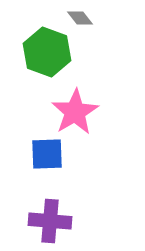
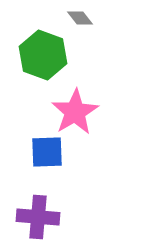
green hexagon: moved 4 px left, 3 px down
blue square: moved 2 px up
purple cross: moved 12 px left, 4 px up
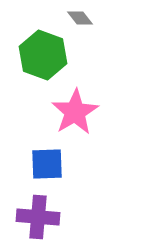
blue square: moved 12 px down
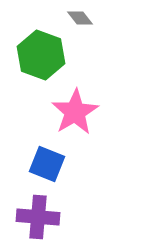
green hexagon: moved 2 px left
blue square: rotated 24 degrees clockwise
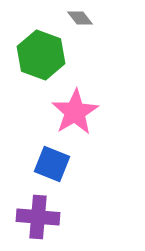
blue square: moved 5 px right
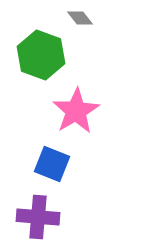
pink star: moved 1 px right, 1 px up
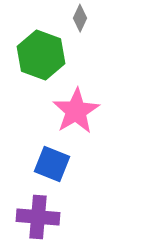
gray diamond: rotated 64 degrees clockwise
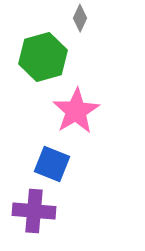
green hexagon: moved 2 px right, 2 px down; rotated 24 degrees clockwise
purple cross: moved 4 px left, 6 px up
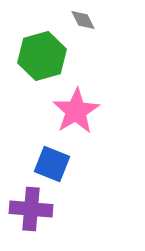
gray diamond: moved 3 px right, 2 px down; rotated 52 degrees counterclockwise
green hexagon: moved 1 px left, 1 px up
purple cross: moved 3 px left, 2 px up
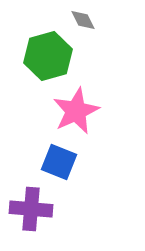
green hexagon: moved 6 px right
pink star: rotated 6 degrees clockwise
blue square: moved 7 px right, 2 px up
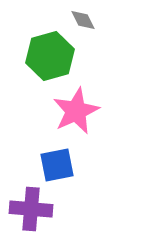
green hexagon: moved 2 px right
blue square: moved 2 px left, 3 px down; rotated 33 degrees counterclockwise
